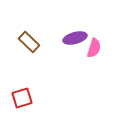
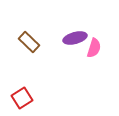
red square: rotated 15 degrees counterclockwise
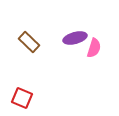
red square: rotated 35 degrees counterclockwise
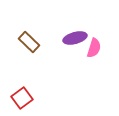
red square: rotated 30 degrees clockwise
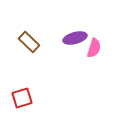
red square: rotated 20 degrees clockwise
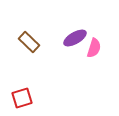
purple ellipse: rotated 15 degrees counterclockwise
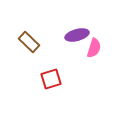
purple ellipse: moved 2 px right, 3 px up; rotated 15 degrees clockwise
red square: moved 29 px right, 19 px up
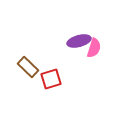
purple ellipse: moved 2 px right, 6 px down
brown rectangle: moved 1 px left, 25 px down
